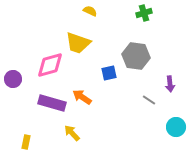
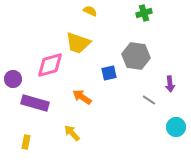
purple rectangle: moved 17 px left
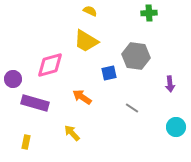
green cross: moved 5 px right; rotated 14 degrees clockwise
yellow trapezoid: moved 8 px right, 2 px up; rotated 12 degrees clockwise
gray line: moved 17 px left, 8 px down
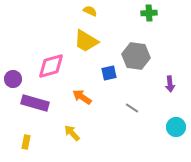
pink diamond: moved 1 px right, 1 px down
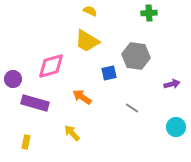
yellow trapezoid: moved 1 px right
purple arrow: moved 2 px right; rotated 98 degrees counterclockwise
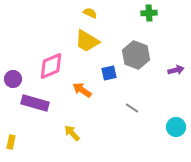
yellow semicircle: moved 2 px down
gray hexagon: moved 1 px up; rotated 12 degrees clockwise
pink diamond: rotated 8 degrees counterclockwise
purple arrow: moved 4 px right, 14 px up
orange arrow: moved 7 px up
yellow rectangle: moved 15 px left
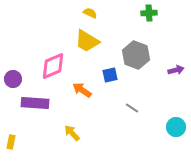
pink diamond: moved 2 px right
blue square: moved 1 px right, 2 px down
purple rectangle: rotated 12 degrees counterclockwise
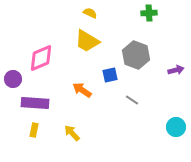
pink diamond: moved 12 px left, 8 px up
gray line: moved 8 px up
yellow rectangle: moved 23 px right, 12 px up
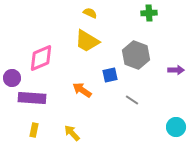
purple arrow: rotated 14 degrees clockwise
purple circle: moved 1 px left, 1 px up
purple rectangle: moved 3 px left, 5 px up
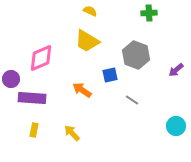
yellow semicircle: moved 2 px up
purple arrow: rotated 140 degrees clockwise
purple circle: moved 1 px left, 1 px down
cyan circle: moved 1 px up
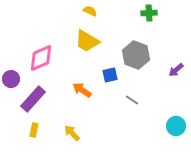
purple rectangle: moved 1 px right, 1 px down; rotated 52 degrees counterclockwise
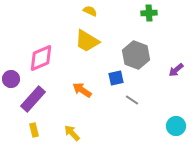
blue square: moved 6 px right, 3 px down
yellow rectangle: rotated 24 degrees counterclockwise
